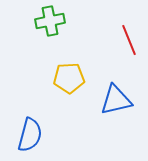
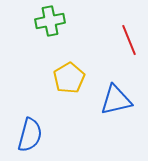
yellow pentagon: rotated 28 degrees counterclockwise
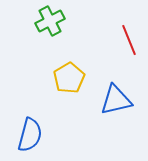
green cross: rotated 16 degrees counterclockwise
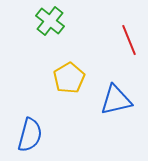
green cross: rotated 24 degrees counterclockwise
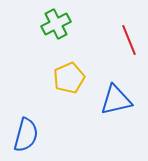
green cross: moved 6 px right, 3 px down; rotated 24 degrees clockwise
yellow pentagon: rotated 8 degrees clockwise
blue semicircle: moved 4 px left
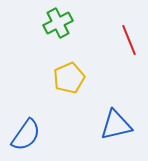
green cross: moved 2 px right, 1 px up
blue triangle: moved 25 px down
blue semicircle: rotated 20 degrees clockwise
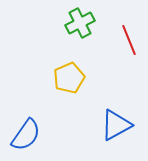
green cross: moved 22 px right
blue triangle: rotated 16 degrees counterclockwise
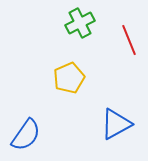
blue triangle: moved 1 px up
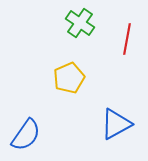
green cross: rotated 28 degrees counterclockwise
red line: moved 2 px left, 1 px up; rotated 32 degrees clockwise
